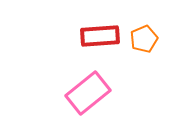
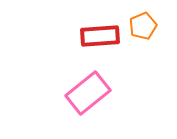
orange pentagon: moved 1 px left, 13 px up
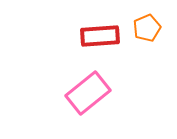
orange pentagon: moved 4 px right, 2 px down
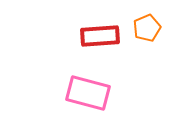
pink rectangle: rotated 54 degrees clockwise
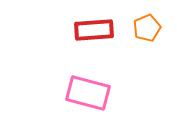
red rectangle: moved 6 px left, 6 px up
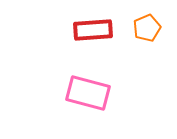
red rectangle: moved 1 px left
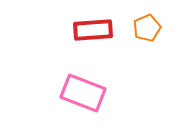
pink rectangle: moved 5 px left; rotated 6 degrees clockwise
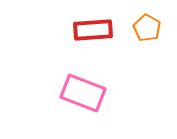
orange pentagon: rotated 20 degrees counterclockwise
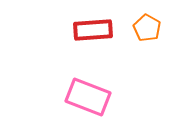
pink rectangle: moved 5 px right, 4 px down
